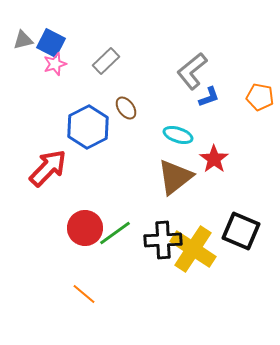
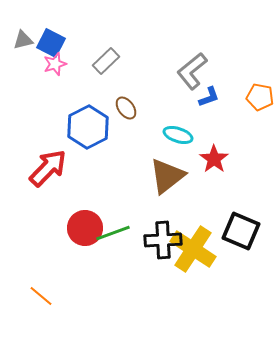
brown triangle: moved 8 px left, 1 px up
green line: moved 2 px left; rotated 16 degrees clockwise
orange line: moved 43 px left, 2 px down
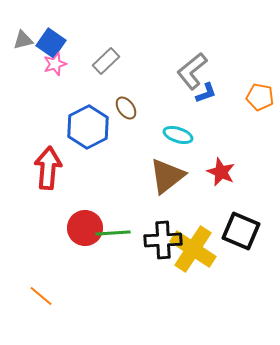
blue square: rotated 8 degrees clockwise
blue L-shape: moved 3 px left, 4 px up
red star: moved 7 px right, 13 px down; rotated 12 degrees counterclockwise
red arrow: rotated 39 degrees counterclockwise
green line: rotated 16 degrees clockwise
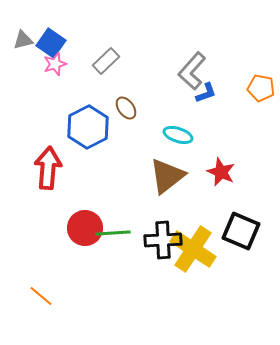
gray L-shape: rotated 9 degrees counterclockwise
orange pentagon: moved 1 px right, 9 px up
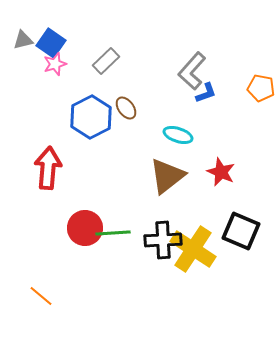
blue hexagon: moved 3 px right, 10 px up
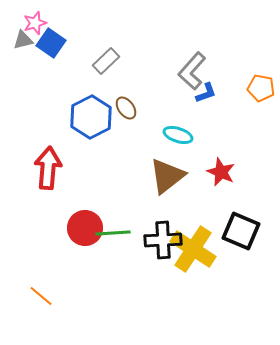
pink star: moved 20 px left, 41 px up
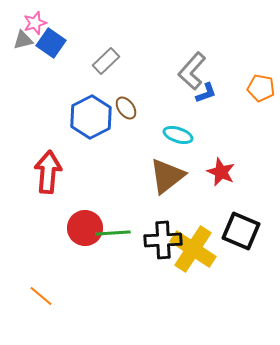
red arrow: moved 4 px down
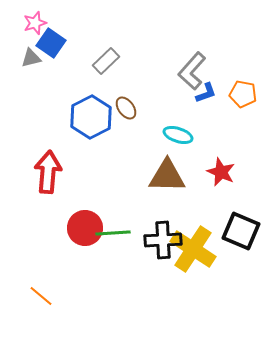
gray triangle: moved 8 px right, 18 px down
orange pentagon: moved 18 px left, 6 px down
brown triangle: rotated 39 degrees clockwise
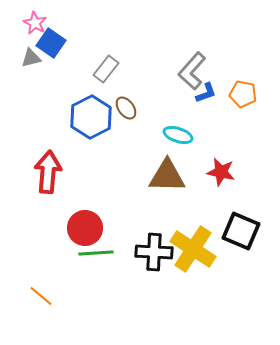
pink star: rotated 25 degrees counterclockwise
gray rectangle: moved 8 px down; rotated 8 degrees counterclockwise
red star: rotated 12 degrees counterclockwise
green line: moved 17 px left, 20 px down
black cross: moved 9 px left, 12 px down; rotated 6 degrees clockwise
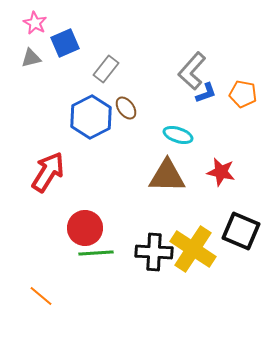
blue square: moved 14 px right; rotated 32 degrees clockwise
red arrow: rotated 27 degrees clockwise
